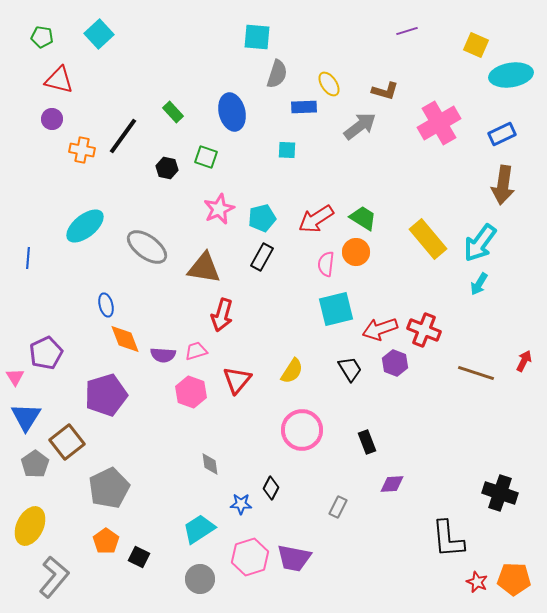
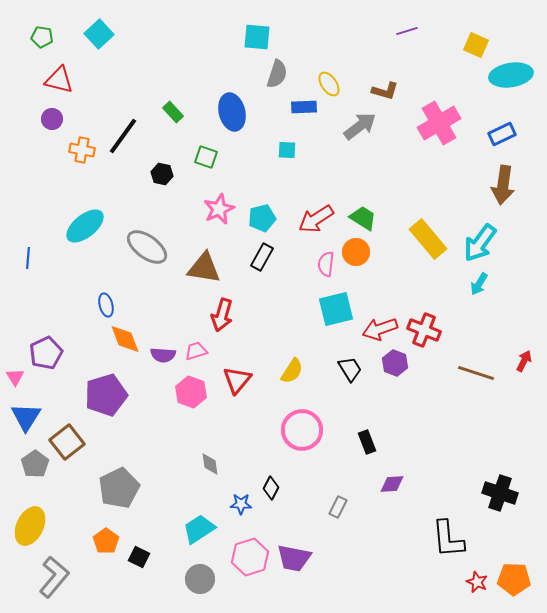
black hexagon at (167, 168): moved 5 px left, 6 px down
gray pentagon at (109, 488): moved 10 px right
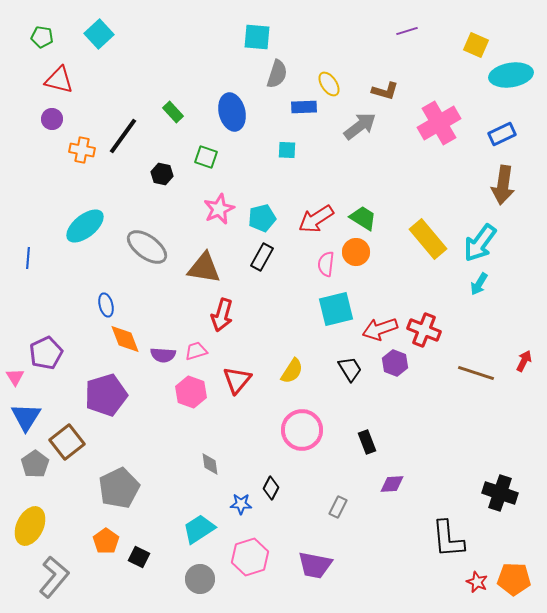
purple trapezoid at (294, 558): moved 21 px right, 7 px down
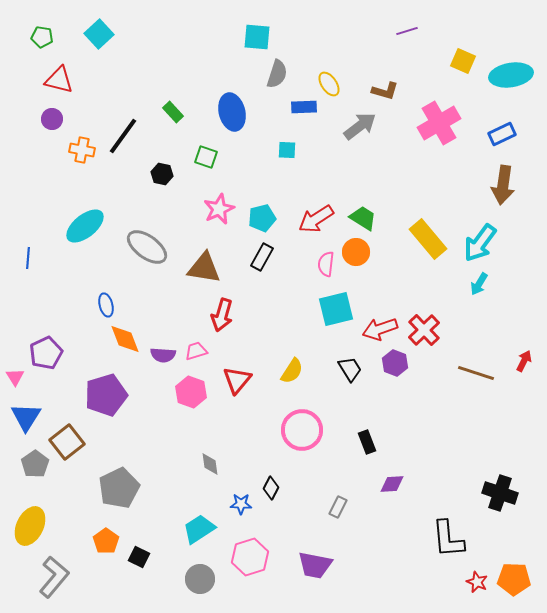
yellow square at (476, 45): moved 13 px left, 16 px down
red cross at (424, 330): rotated 24 degrees clockwise
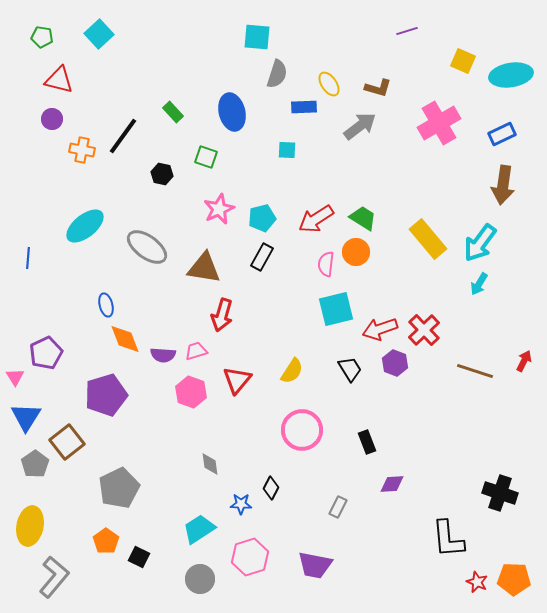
brown L-shape at (385, 91): moved 7 px left, 3 px up
brown line at (476, 373): moved 1 px left, 2 px up
yellow ellipse at (30, 526): rotated 15 degrees counterclockwise
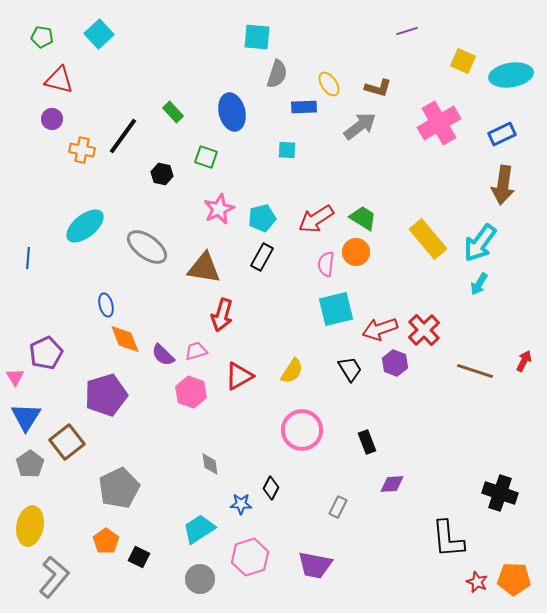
purple semicircle at (163, 355): rotated 40 degrees clockwise
red triangle at (237, 380): moved 2 px right, 4 px up; rotated 20 degrees clockwise
gray pentagon at (35, 464): moved 5 px left
